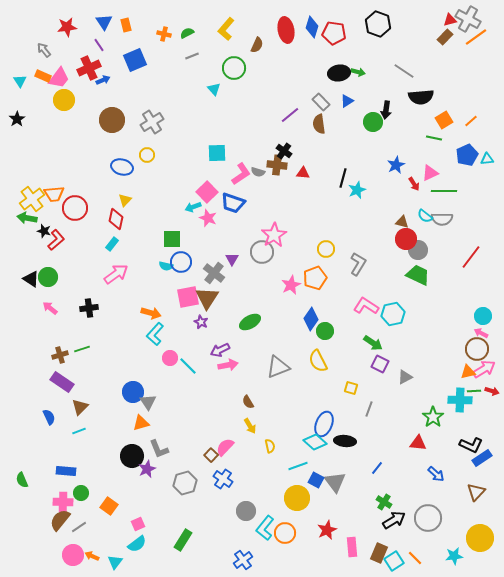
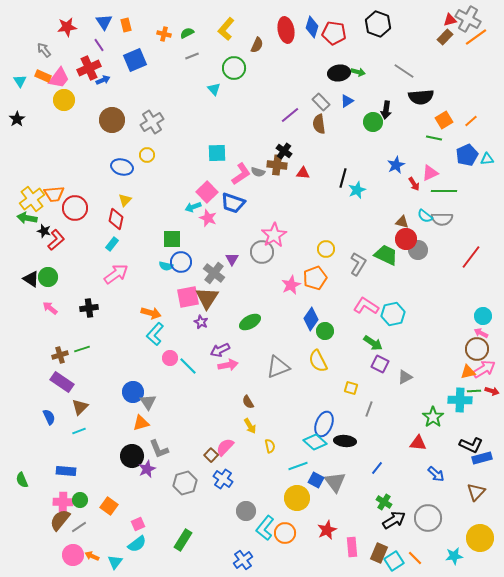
green trapezoid at (418, 275): moved 32 px left, 20 px up
blue rectangle at (482, 458): rotated 18 degrees clockwise
green circle at (81, 493): moved 1 px left, 7 px down
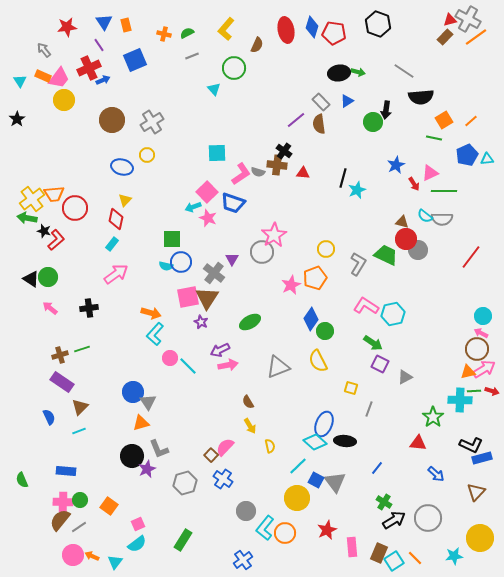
purple line at (290, 115): moved 6 px right, 5 px down
cyan line at (298, 466): rotated 24 degrees counterclockwise
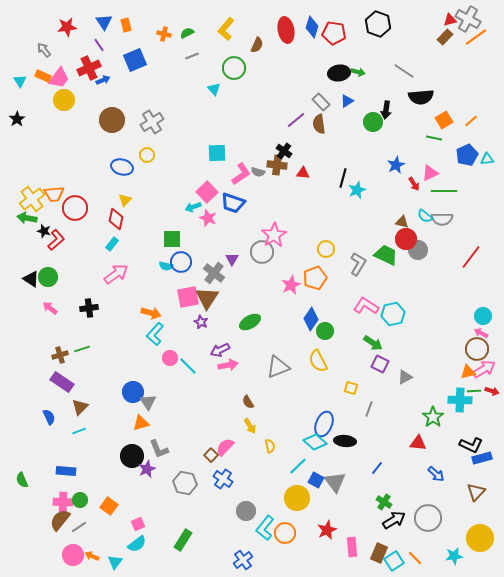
gray hexagon at (185, 483): rotated 25 degrees clockwise
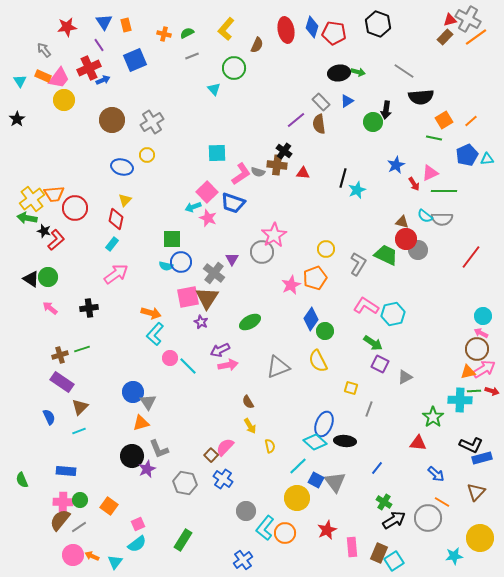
orange line at (415, 558): moved 27 px right, 56 px up; rotated 14 degrees counterclockwise
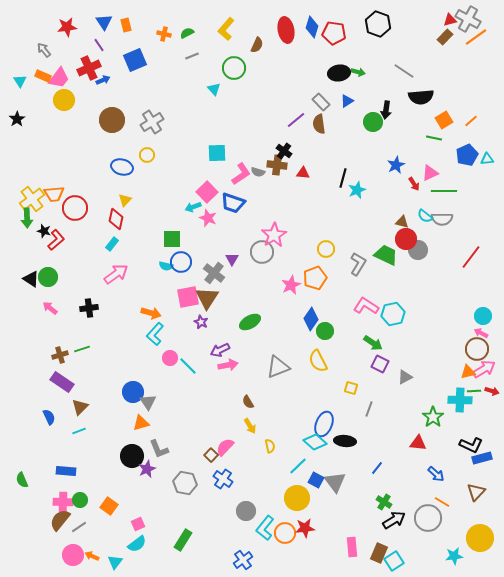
green arrow at (27, 218): rotated 102 degrees counterclockwise
red star at (327, 530): moved 22 px left, 2 px up; rotated 18 degrees clockwise
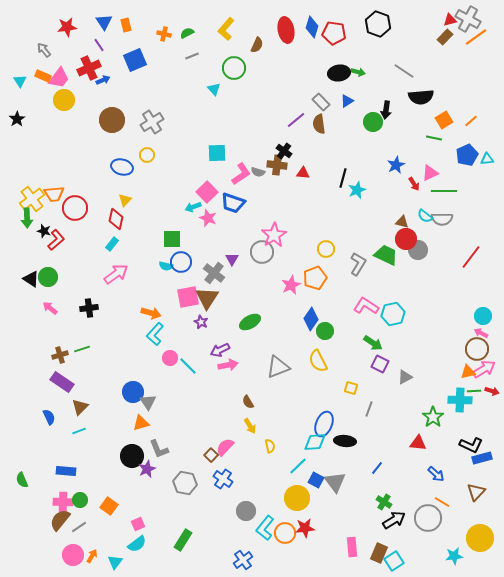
cyan diamond at (315, 442): rotated 45 degrees counterclockwise
orange arrow at (92, 556): rotated 96 degrees clockwise
